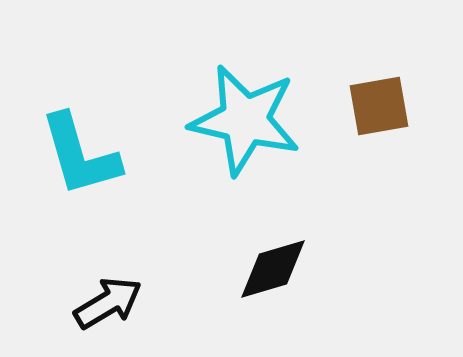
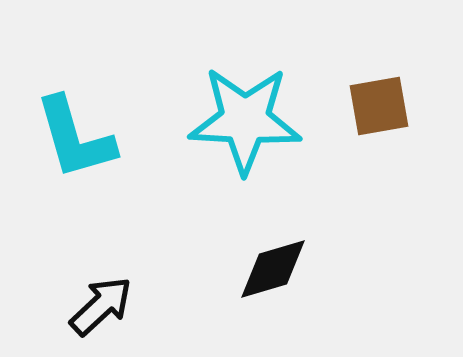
cyan star: rotated 10 degrees counterclockwise
cyan L-shape: moved 5 px left, 17 px up
black arrow: moved 7 px left, 3 px down; rotated 12 degrees counterclockwise
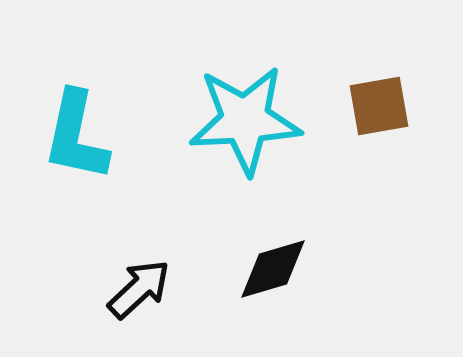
cyan star: rotated 6 degrees counterclockwise
cyan L-shape: moved 1 px right, 2 px up; rotated 28 degrees clockwise
black arrow: moved 38 px right, 17 px up
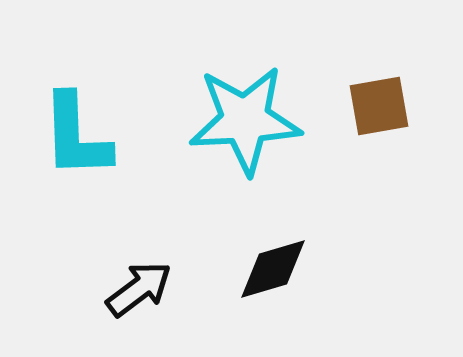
cyan L-shape: rotated 14 degrees counterclockwise
black arrow: rotated 6 degrees clockwise
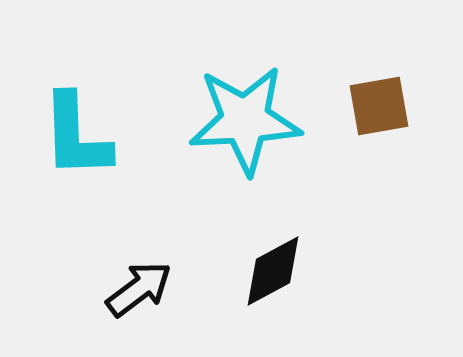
black diamond: moved 2 px down; rotated 12 degrees counterclockwise
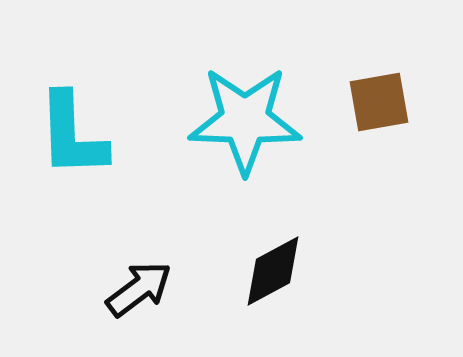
brown square: moved 4 px up
cyan star: rotated 5 degrees clockwise
cyan L-shape: moved 4 px left, 1 px up
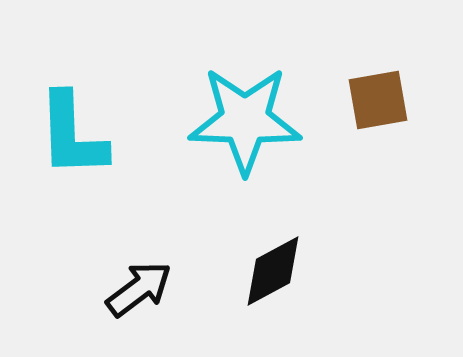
brown square: moved 1 px left, 2 px up
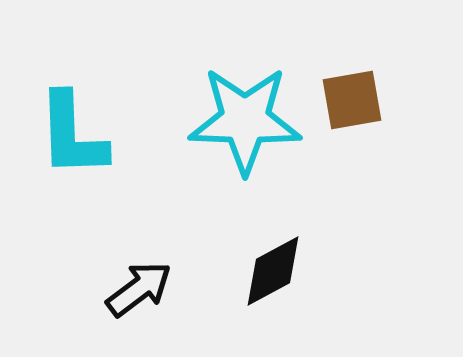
brown square: moved 26 px left
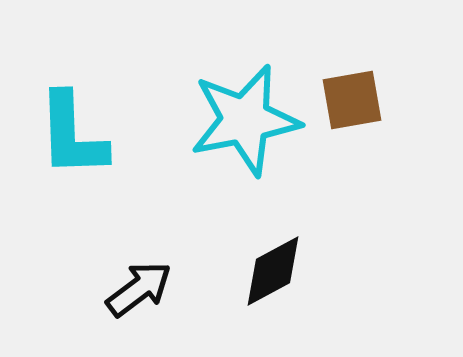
cyan star: rotated 13 degrees counterclockwise
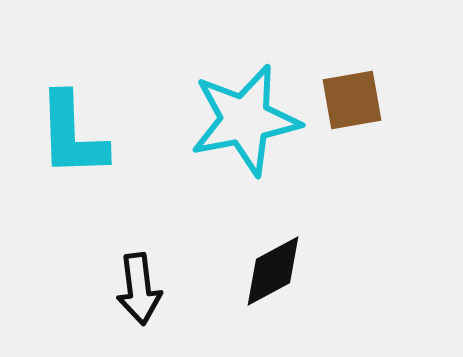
black arrow: rotated 120 degrees clockwise
